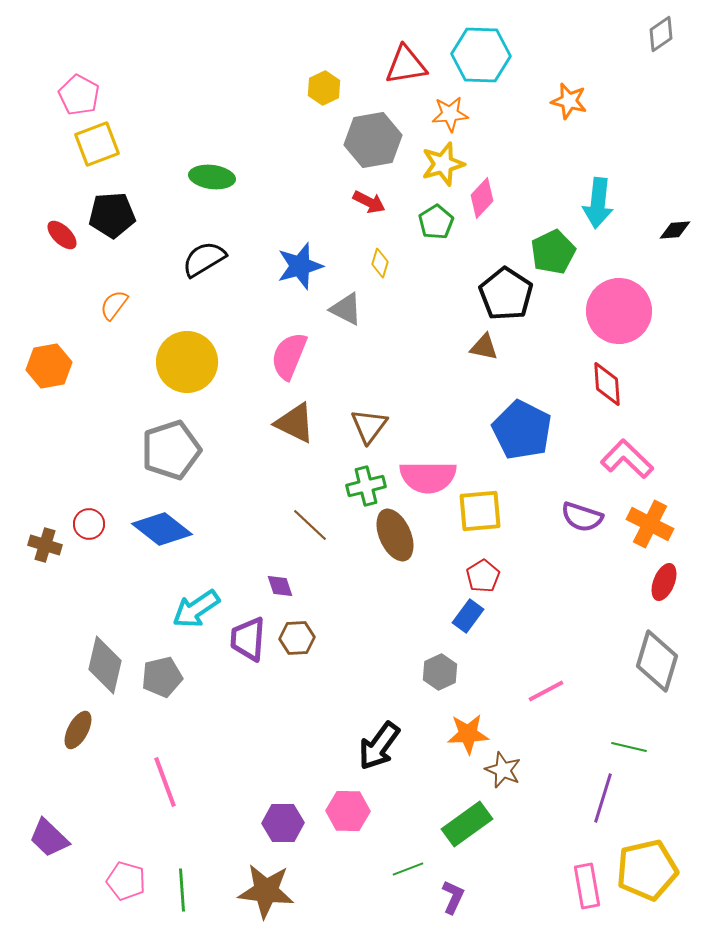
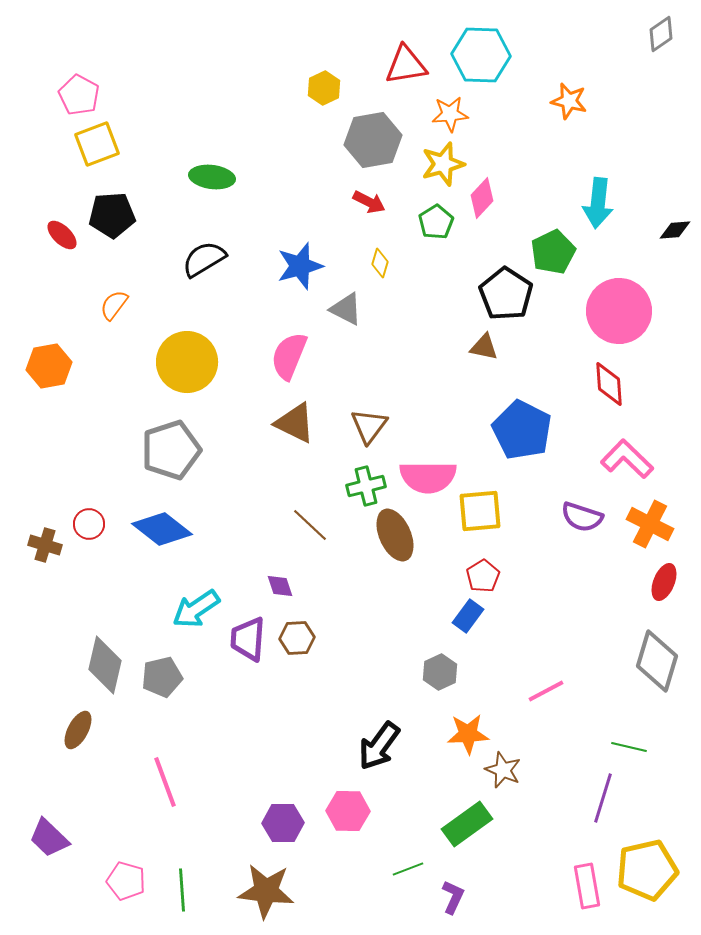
red diamond at (607, 384): moved 2 px right
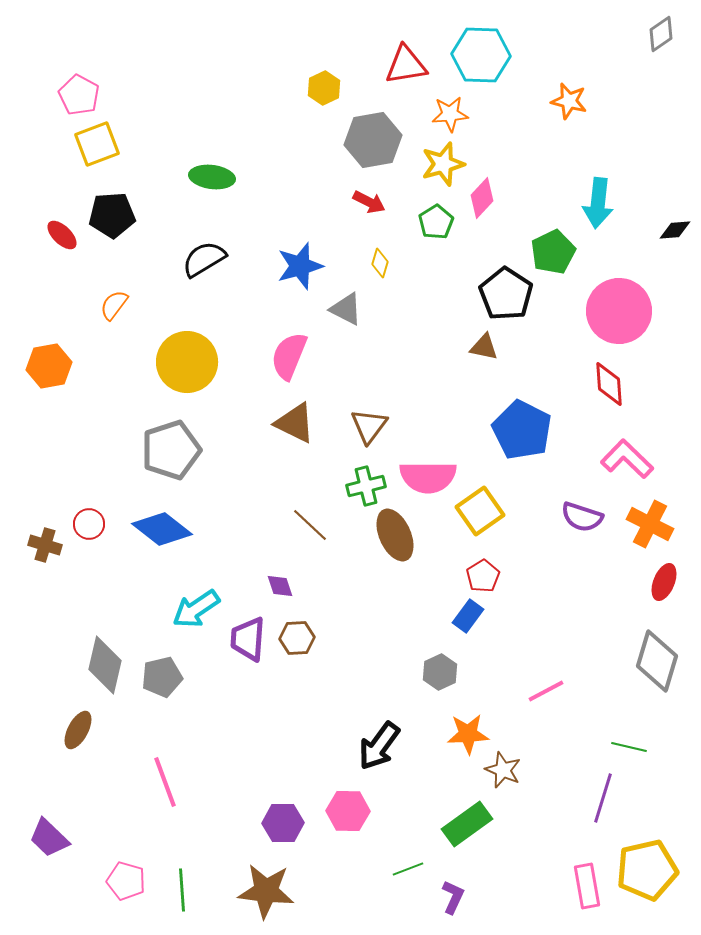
yellow square at (480, 511): rotated 30 degrees counterclockwise
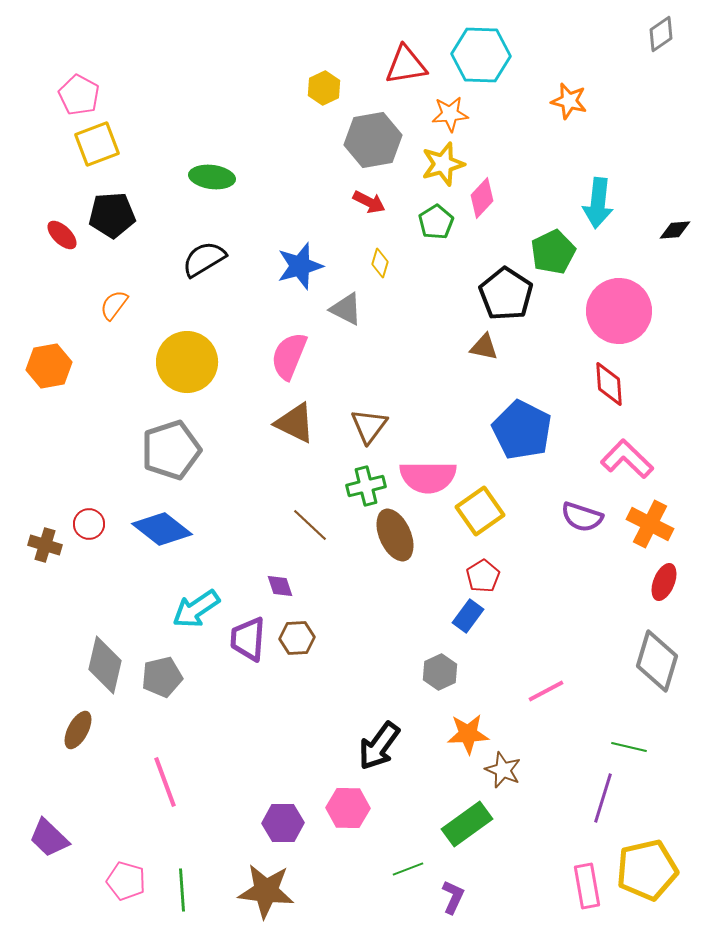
pink hexagon at (348, 811): moved 3 px up
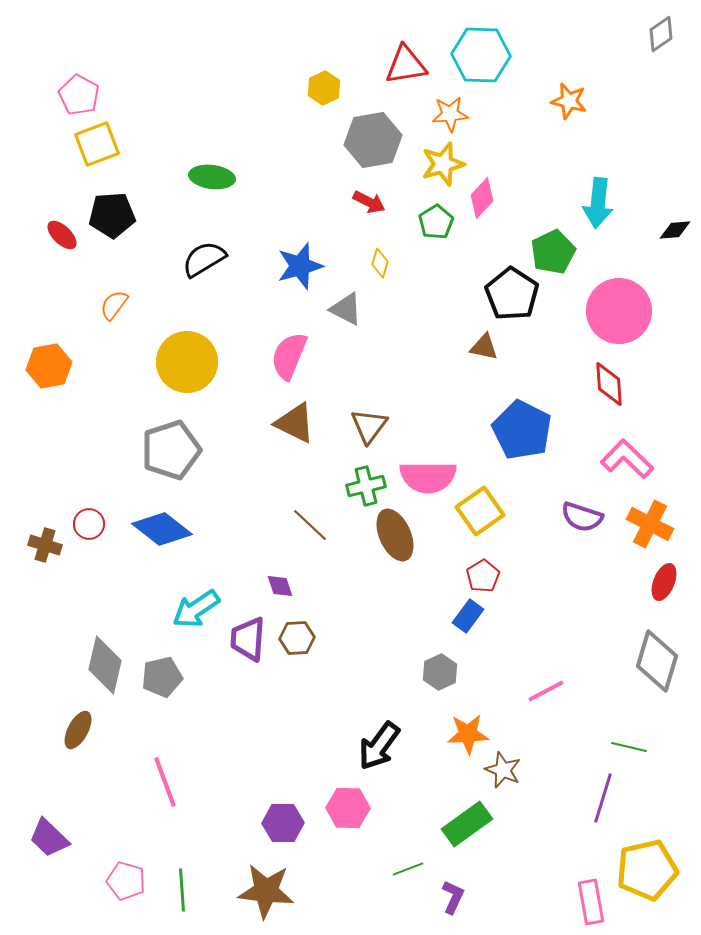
black pentagon at (506, 294): moved 6 px right
pink rectangle at (587, 886): moved 4 px right, 16 px down
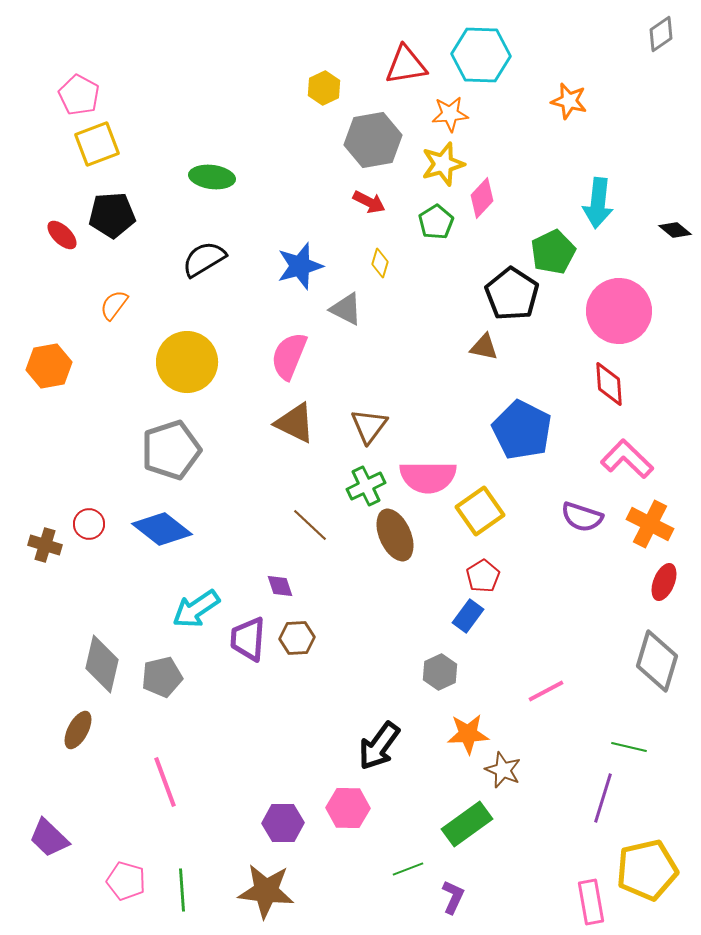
black diamond at (675, 230): rotated 44 degrees clockwise
green cross at (366, 486): rotated 12 degrees counterclockwise
gray diamond at (105, 665): moved 3 px left, 1 px up
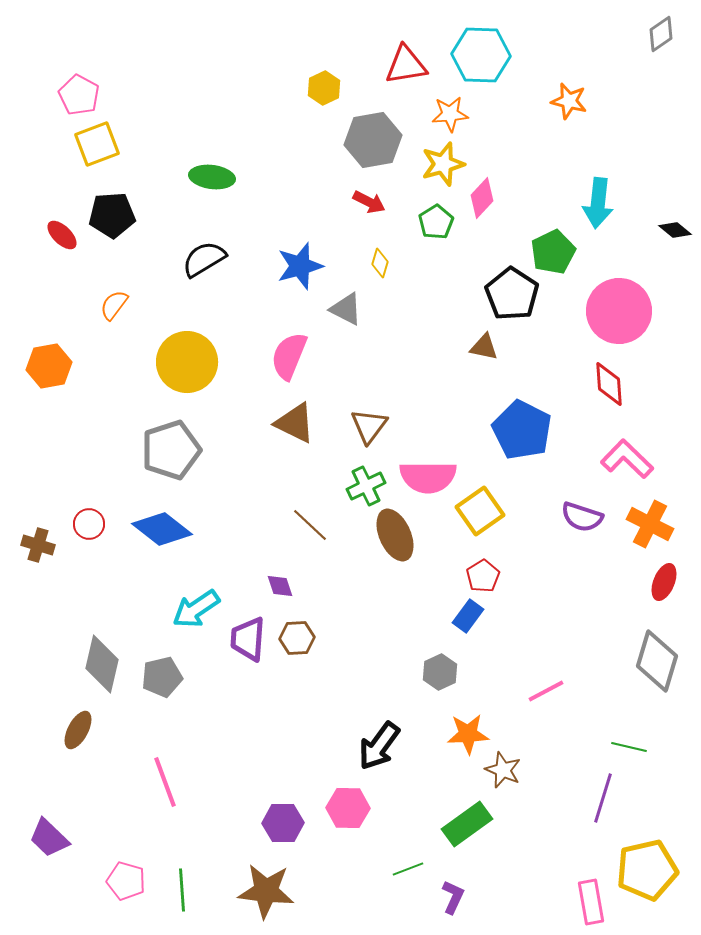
brown cross at (45, 545): moved 7 px left
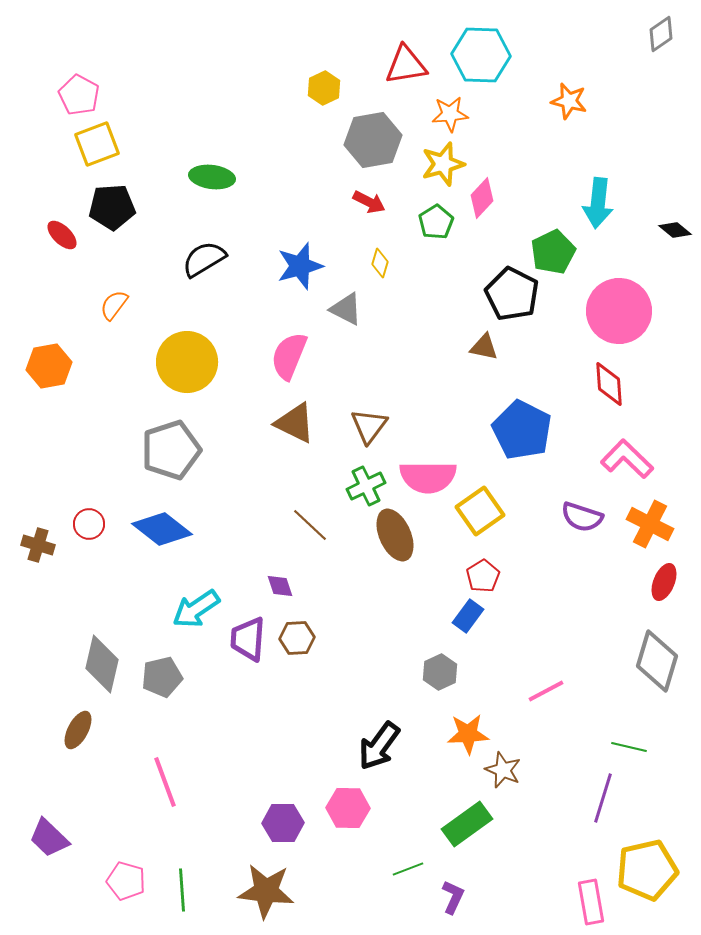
black pentagon at (112, 215): moved 8 px up
black pentagon at (512, 294): rotated 6 degrees counterclockwise
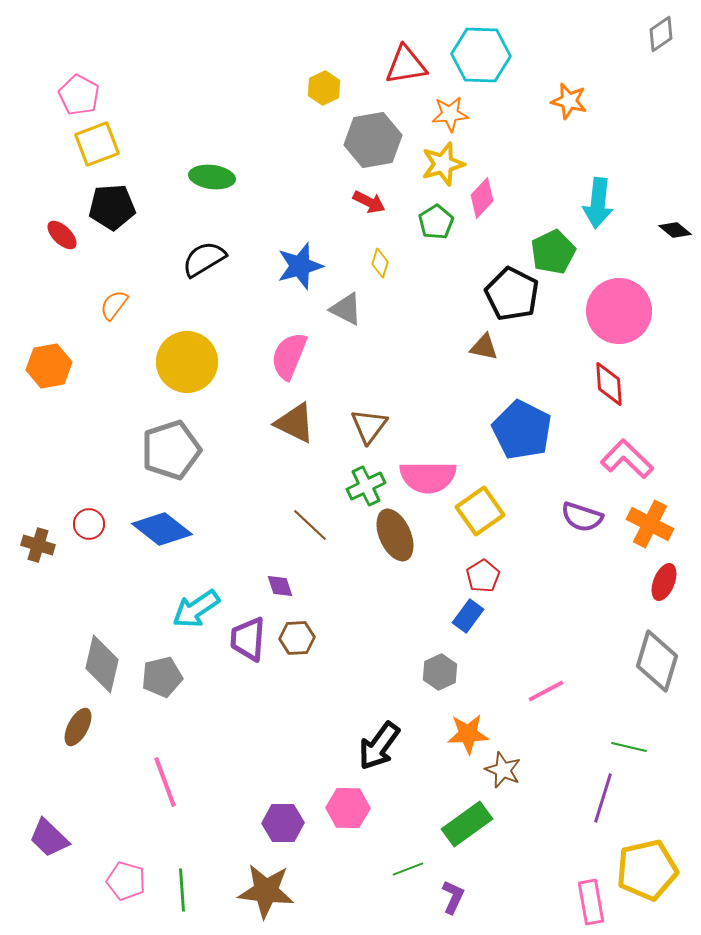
brown ellipse at (78, 730): moved 3 px up
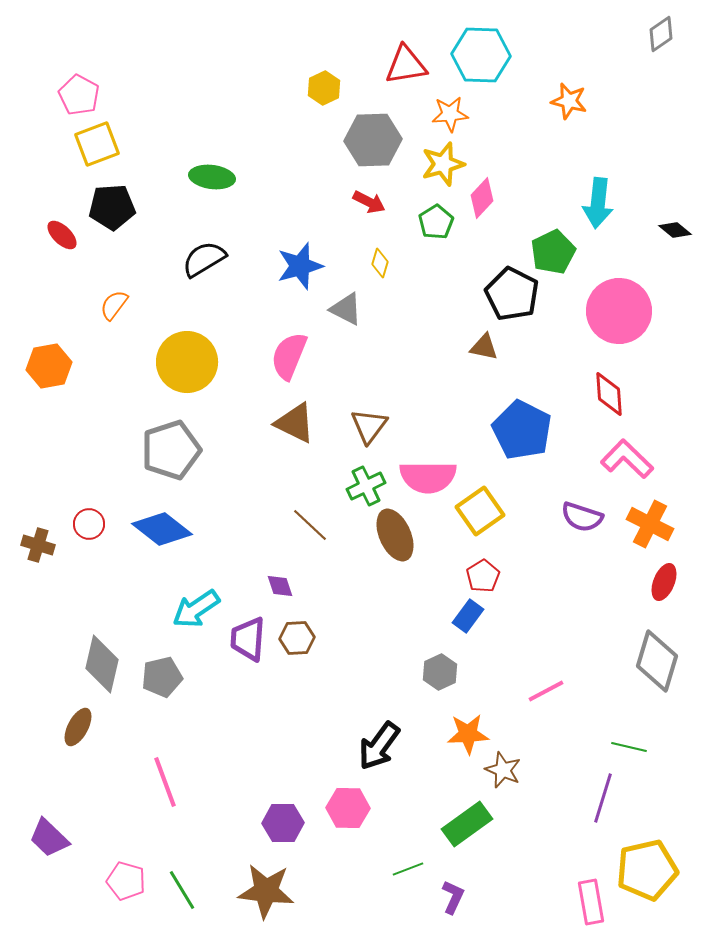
gray hexagon at (373, 140): rotated 8 degrees clockwise
red diamond at (609, 384): moved 10 px down
green line at (182, 890): rotated 27 degrees counterclockwise
